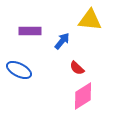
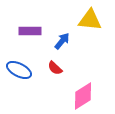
red semicircle: moved 22 px left
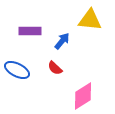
blue ellipse: moved 2 px left
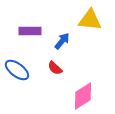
blue ellipse: rotated 10 degrees clockwise
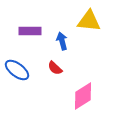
yellow triangle: moved 1 px left, 1 px down
blue arrow: rotated 54 degrees counterclockwise
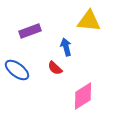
purple rectangle: rotated 20 degrees counterclockwise
blue arrow: moved 4 px right, 6 px down
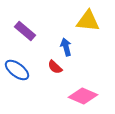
yellow triangle: moved 1 px left
purple rectangle: moved 5 px left; rotated 60 degrees clockwise
red semicircle: moved 1 px up
pink diamond: rotated 56 degrees clockwise
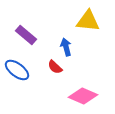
purple rectangle: moved 1 px right, 4 px down
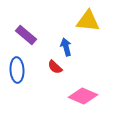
blue ellipse: rotated 50 degrees clockwise
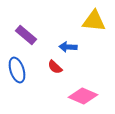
yellow triangle: moved 6 px right
blue arrow: moved 2 px right; rotated 72 degrees counterclockwise
blue ellipse: rotated 15 degrees counterclockwise
